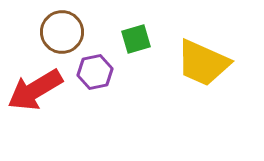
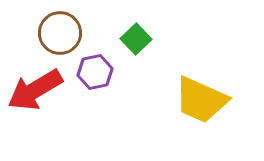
brown circle: moved 2 px left, 1 px down
green square: rotated 28 degrees counterclockwise
yellow trapezoid: moved 2 px left, 37 px down
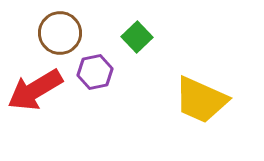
green square: moved 1 px right, 2 px up
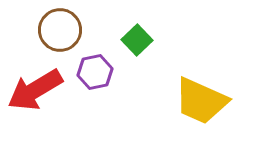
brown circle: moved 3 px up
green square: moved 3 px down
yellow trapezoid: moved 1 px down
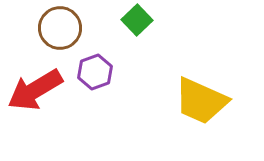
brown circle: moved 2 px up
green square: moved 20 px up
purple hexagon: rotated 8 degrees counterclockwise
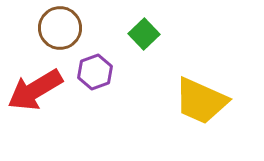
green square: moved 7 px right, 14 px down
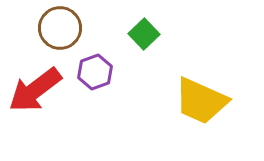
red arrow: rotated 6 degrees counterclockwise
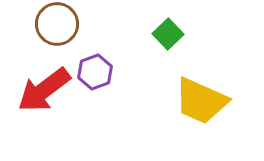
brown circle: moved 3 px left, 4 px up
green square: moved 24 px right
red arrow: moved 9 px right
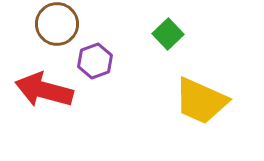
purple hexagon: moved 11 px up
red arrow: rotated 52 degrees clockwise
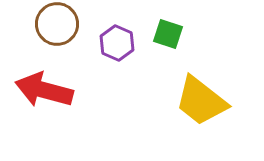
green square: rotated 28 degrees counterclockwise
purple hexagon: moved 22 px right, 18 px up; rotated 16 degrees counterclockwise
yellow trapezoid: rotated 14 degrees clockwise
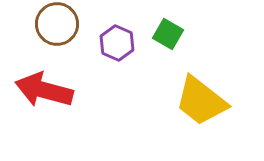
green square: rotated 12 degrees clockwise
